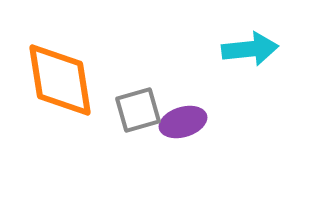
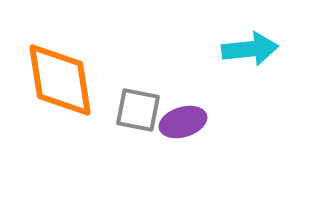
gray square: rotated 27 degrees clockwise
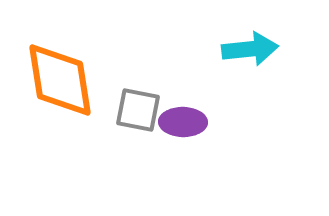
purple ellipse: rotated 18 degrees clockwise
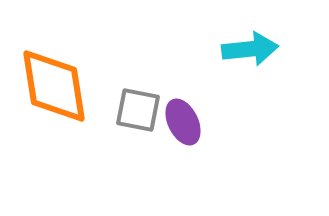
orange diamond: moved 6 px left, 6 px down
purple ellipse: rotated 63 degrees clockwise
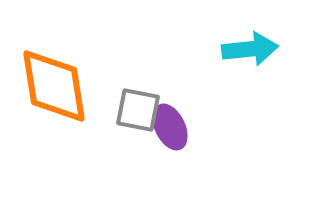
purple ellipse: moved 13 px left, 5 px down
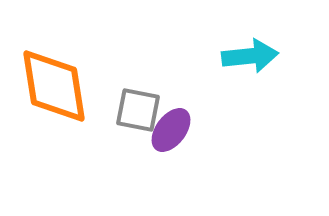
cyan arrow: moved 7 px down
purple ellipse: moved 1 px right, 3 px down; rotated 63 degrees clockwise
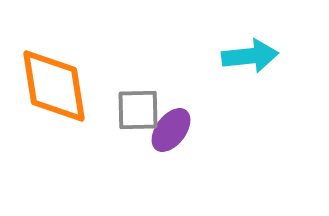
gray square: rotated 12 degrees counterclockwise
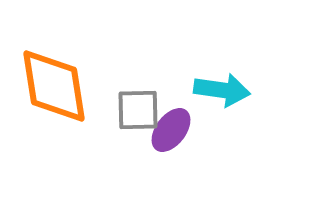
cyan arrow: moved 28 px left, 34 px down; rotated 14 degrees clockwise
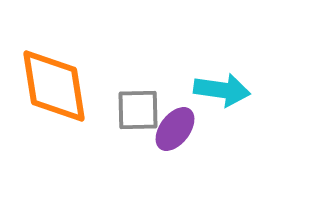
purple ellipse: moved 4 px right, 1 px up
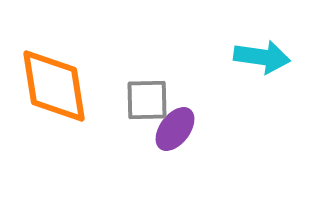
cyan arrow: moved 40 px right, 33 px up
gray square: moved 9 px right, 10 px up
